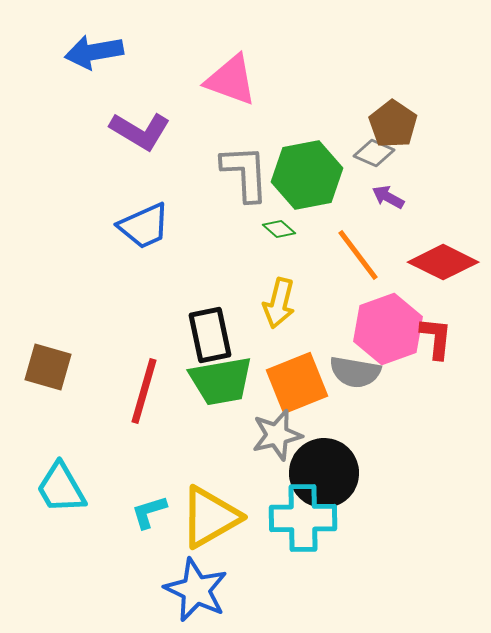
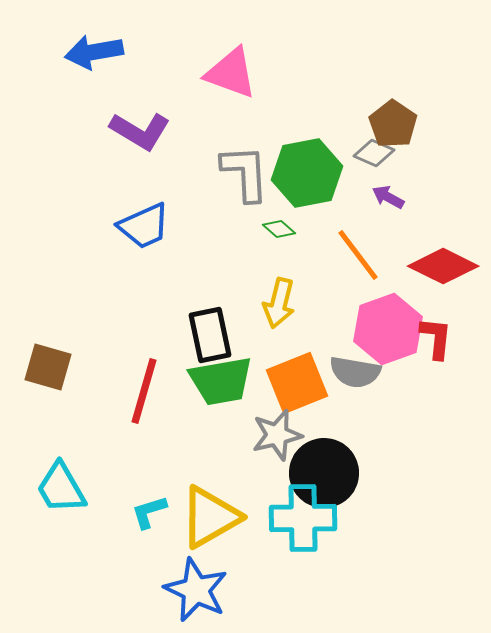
pink triangle: moved 7 px up
green hexagon: moved 2 px up
red diamond: moved 4 px down
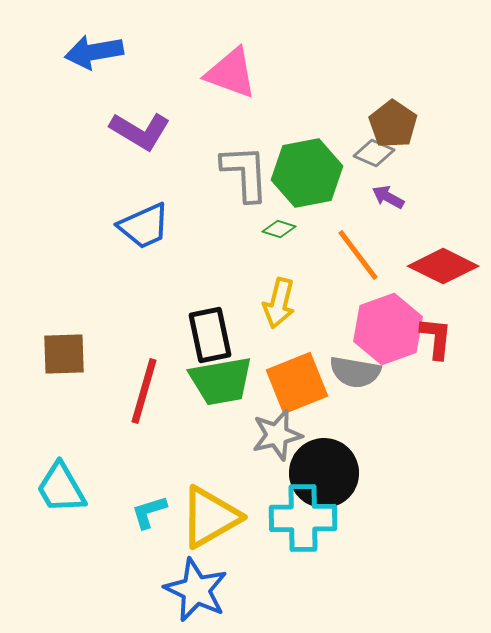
green diamond: rotated 24 degrees counterclockwise
brown square: moved 16 px right, 13 px up; rotated 18 degrees counterclockwise
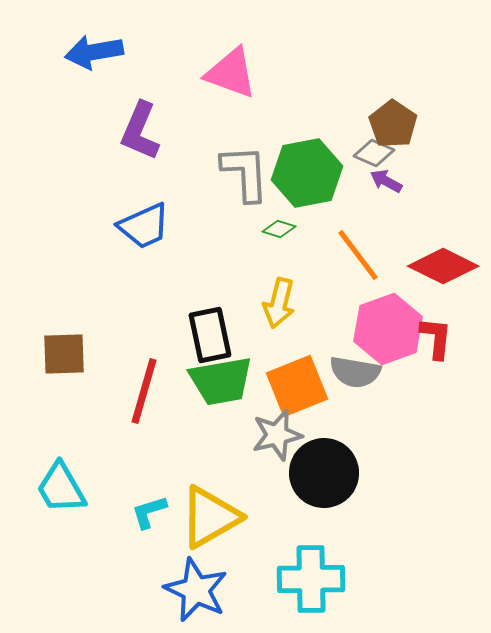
purple L-shape: rotated 82 degrees clockwise
purple arrow: moved 2 px left, 16 px up
orange square: moved 3 px down
cyan cross: moved 8 px right, 61 px down
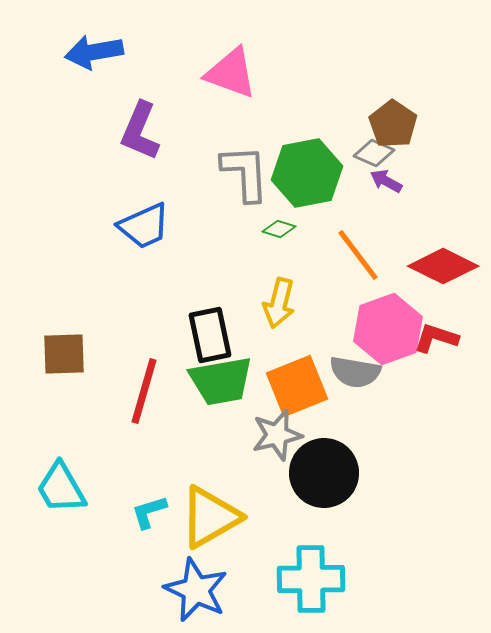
red L-shape: rotated 78 degrees counterclockwise
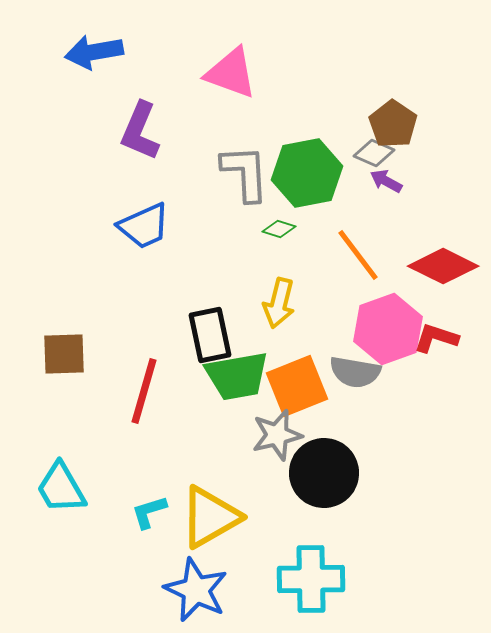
green trapezoid: moved 16 px right, 5 px up
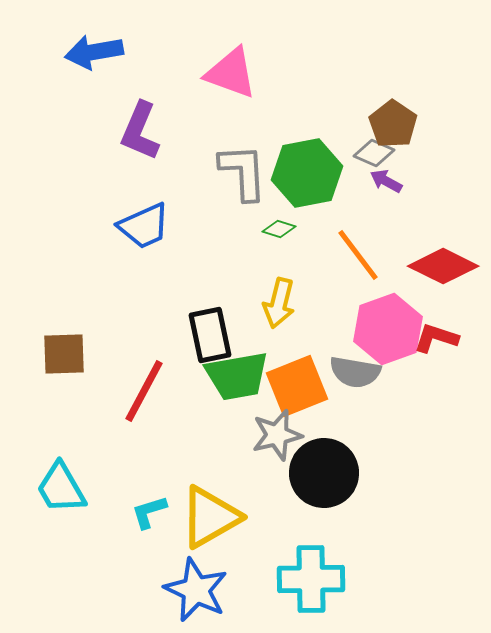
gray L-shape: moved 2 px left, 1 px up
red line: rotated 12 degrees clockwise
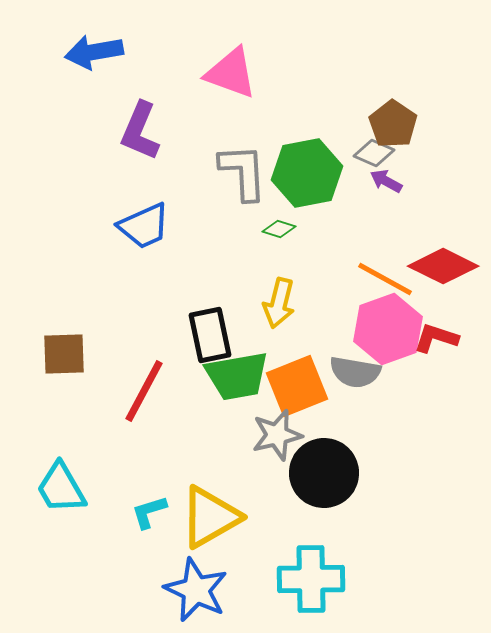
orange line: moved 27 px right, 24 px down; rotated 24 degrees counterclockwise
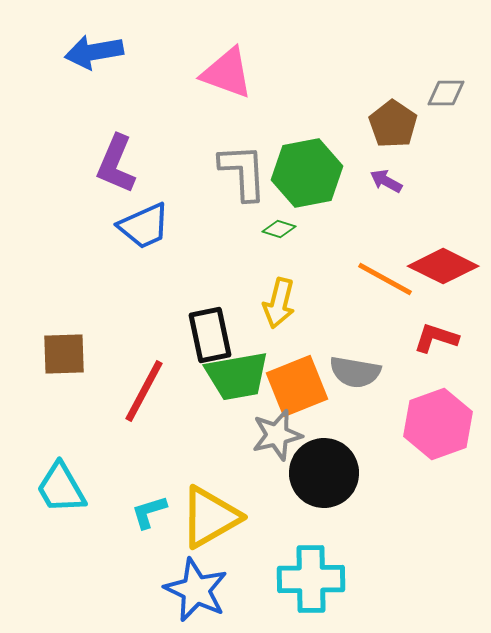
pink triangle: moved 4 px left
purple L-shape: moved 24 px left, 33 px down
gray diamond: moved 72 px right, 60 px up; rotated 24 degrees counterclockwise
pink hexagon: moved 50 px right, 95 px down
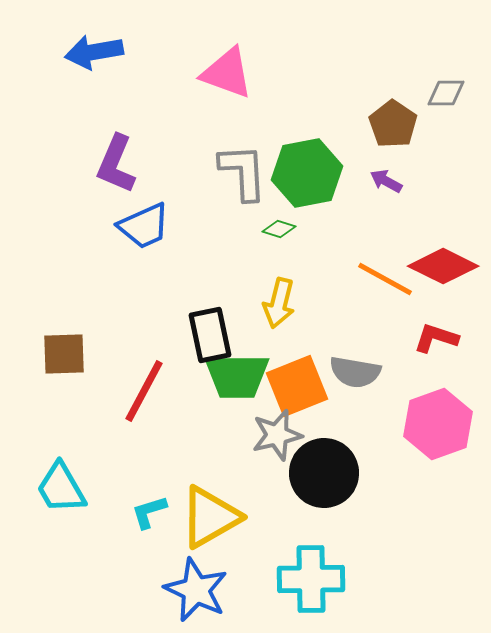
green trapezoid: rotated 10 degrees clockwise
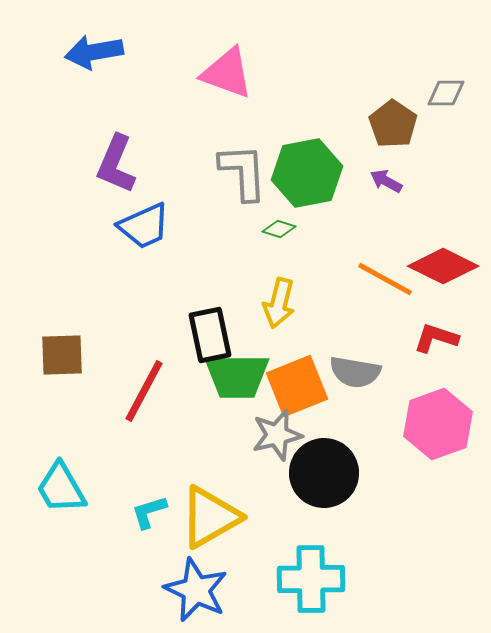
brown square: moved 2 px left, 1 px down
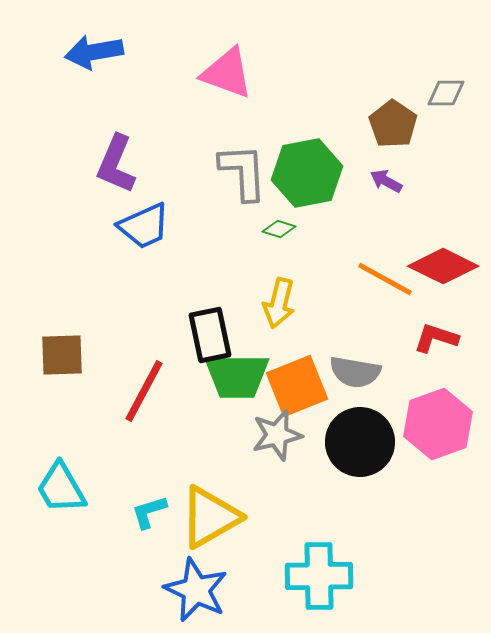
black circle: moved 36 px right, 31 px up
cyan cross: moved 8 px right, 3 px up
